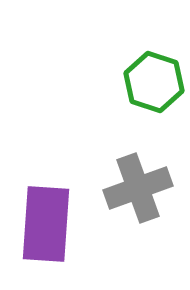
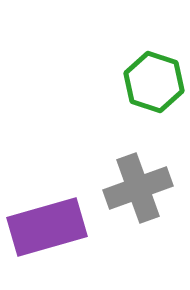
purple rectangle: moved 1 px right, 3 px down; rotated 70 degrees clockwise
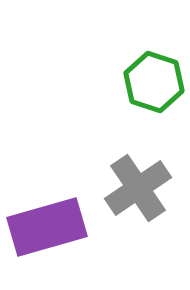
gray cross: rotated 14 degrees counterclockwise
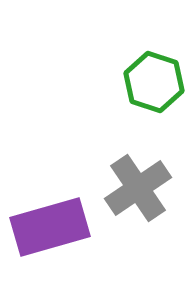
purple rectangle: moved 3 px right
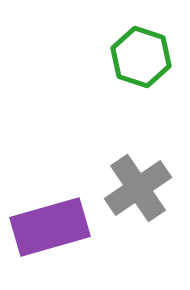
green hexagon: moved 13 px left, 25 px up
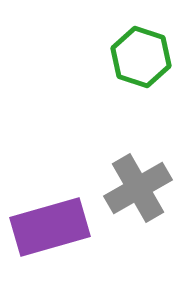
gray cross: rotated 4 degrees clockwise
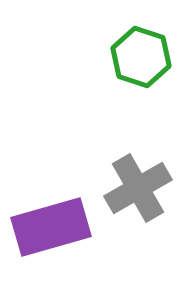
purple rectangle: moved 1 px right
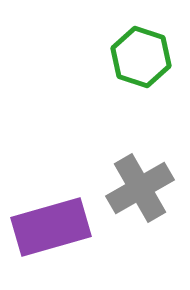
gray cross: moved 2 px right
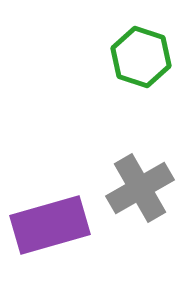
purple rectangle: moved 1 px left, 2 px up
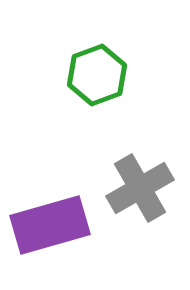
green hexagon: moved 44 px left, 18 px down; rotated 22 degrees clockwise
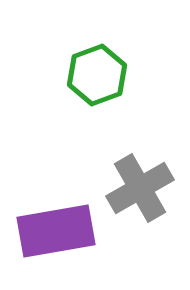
purple rectangle: moved 6 px right, 6 px down; rotated 6 degrees clockwise
